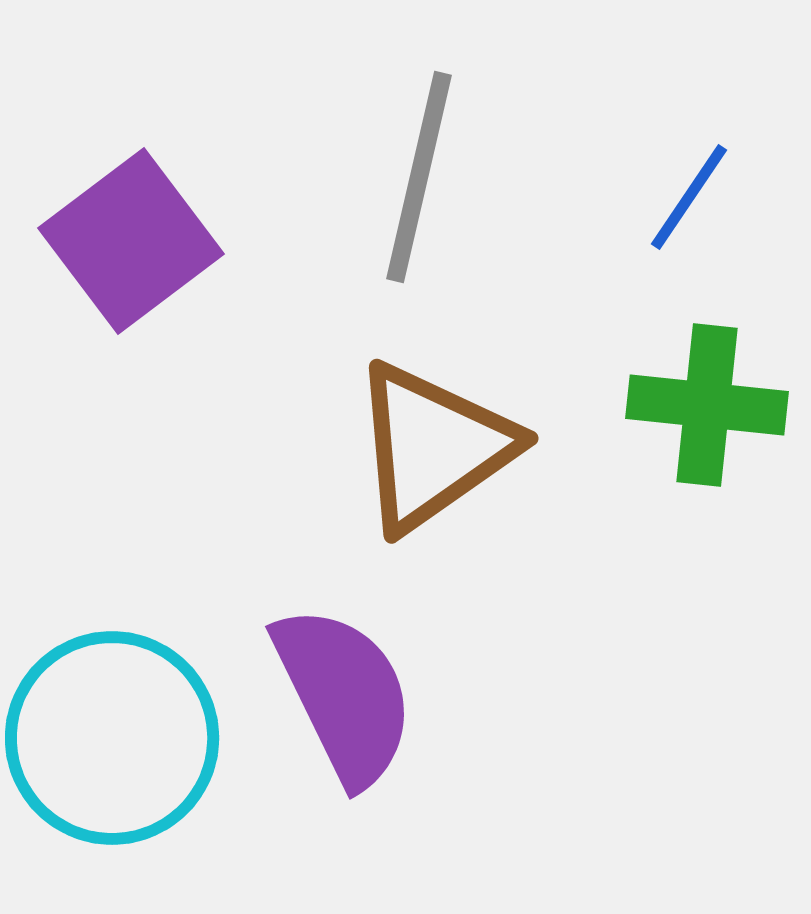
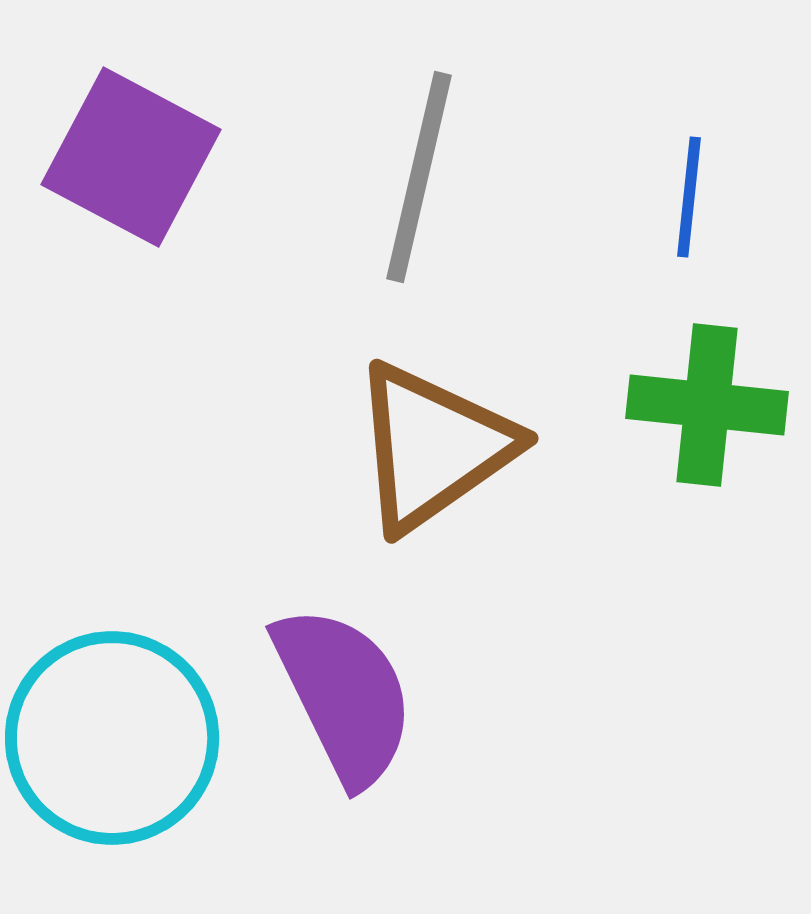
blue line: rotated 28 degrees counterclockwise
purple square: moved 84 px up; rotated 25 degrees counterclockwise
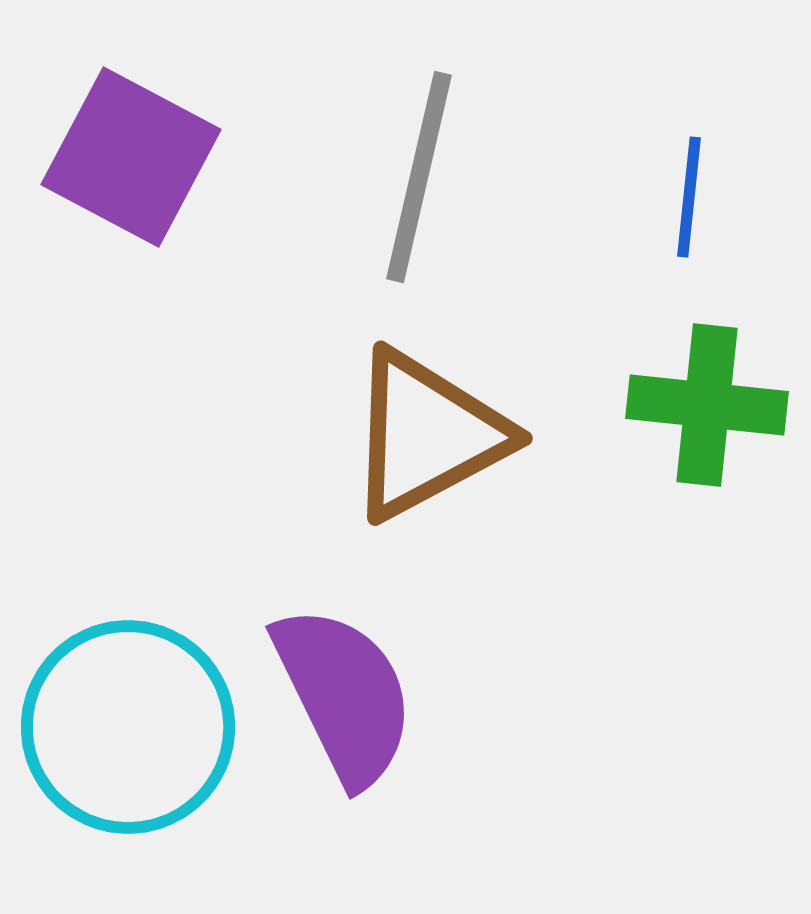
brown triangle: moved 6 px left, 12 px up; rotated 7 degrees clockwise
cyan circle: moved 16 px right, 11 px up
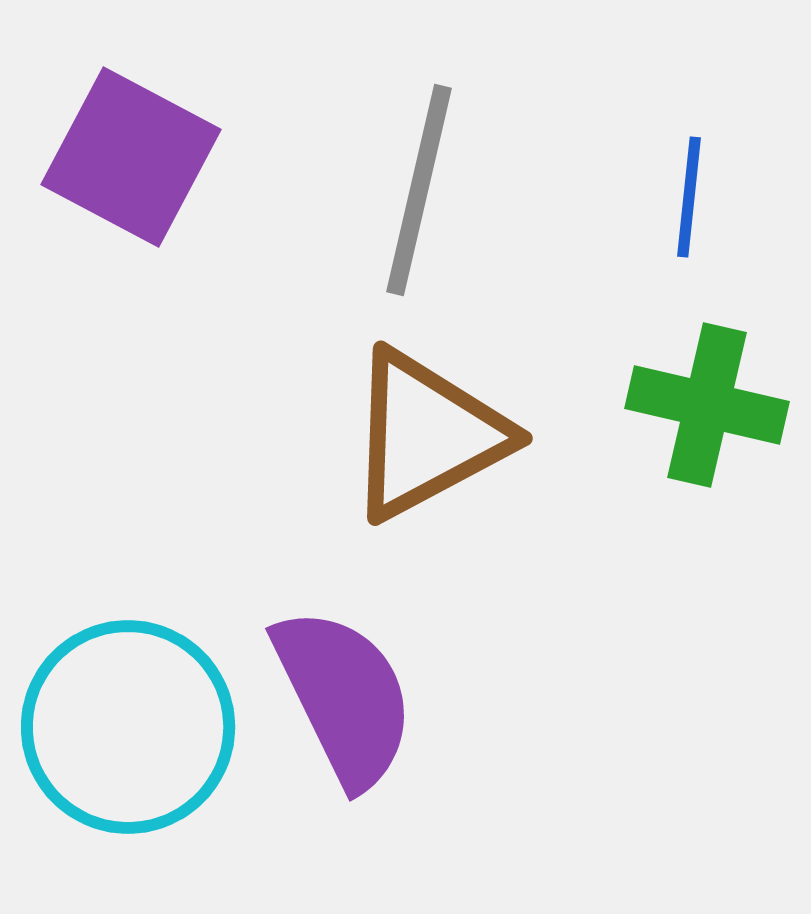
gray line: moved 13 px down
green cross: rotated 7 degrees clockwise
purple semicircle: moved 2 px down
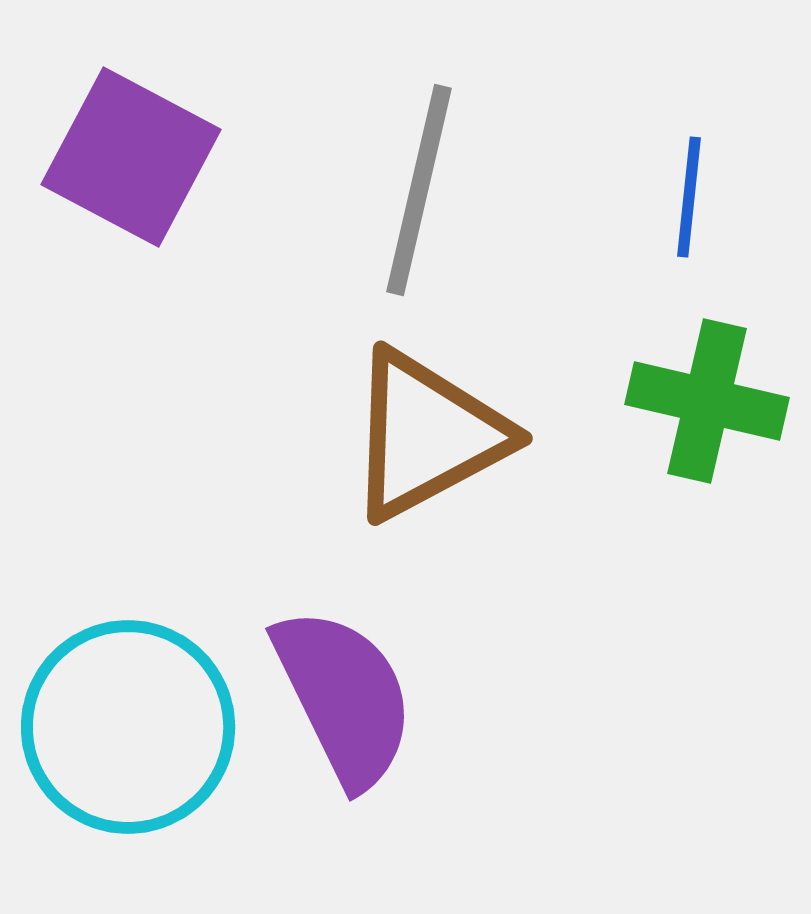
green cross: moved 4 px up
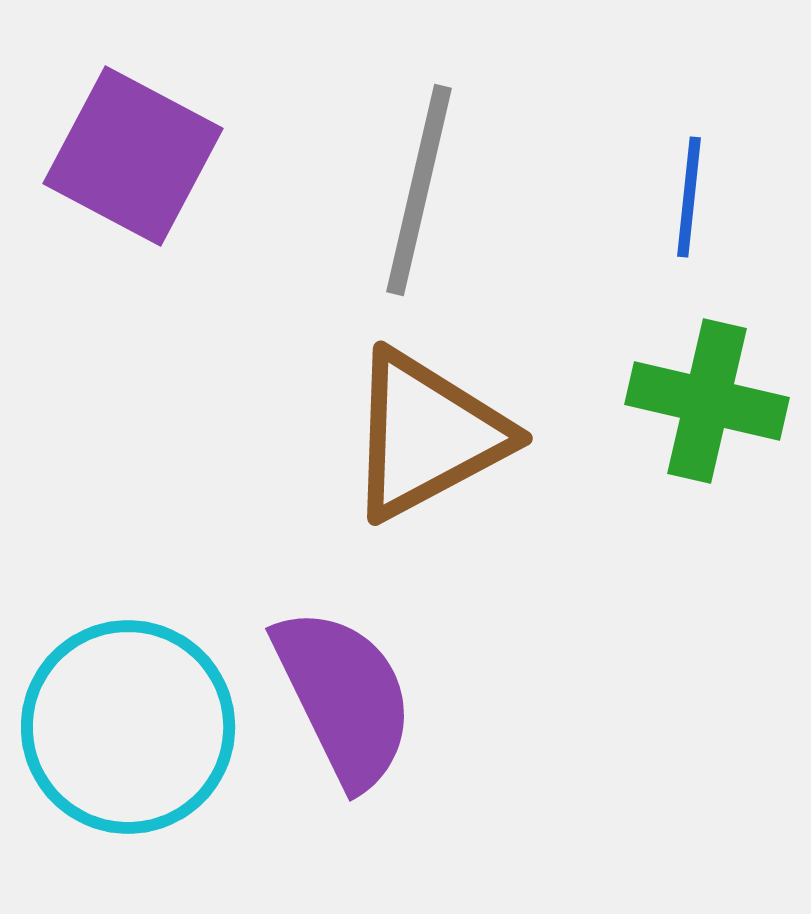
purple square: moved 2 px right, 1 px up
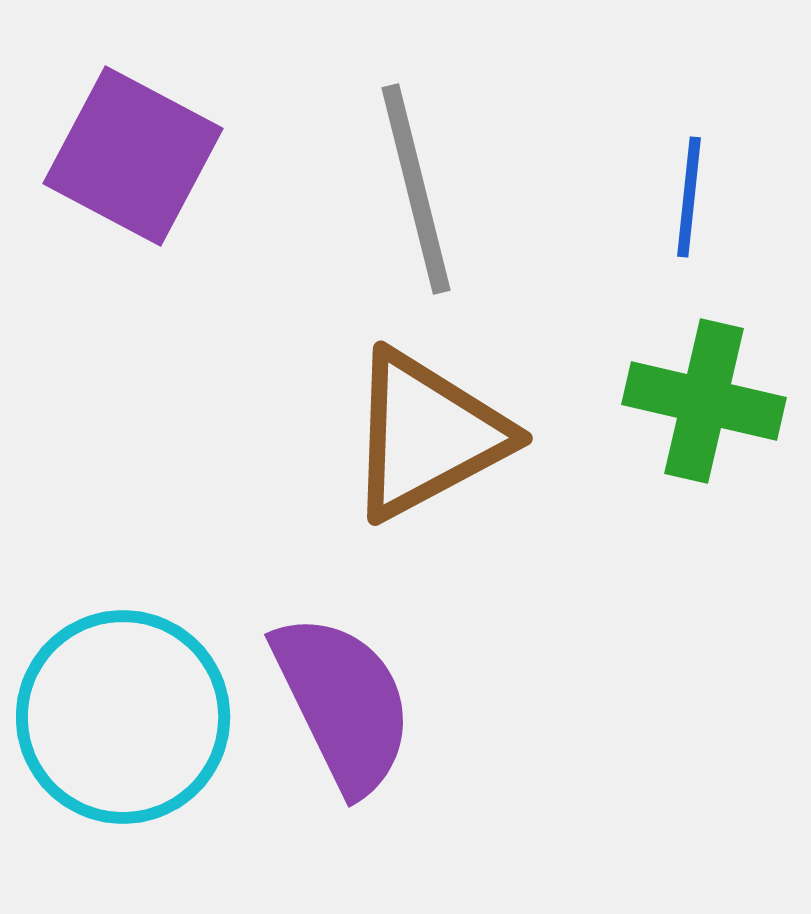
gray line: moved 3 px left, 1 px up; rotated 27 degrees counterclockwise
green cross: moved 3 px left
purple semicircle: moved 1 px left, 6 px down
cyan circle: moved 5 px left, 10 px up
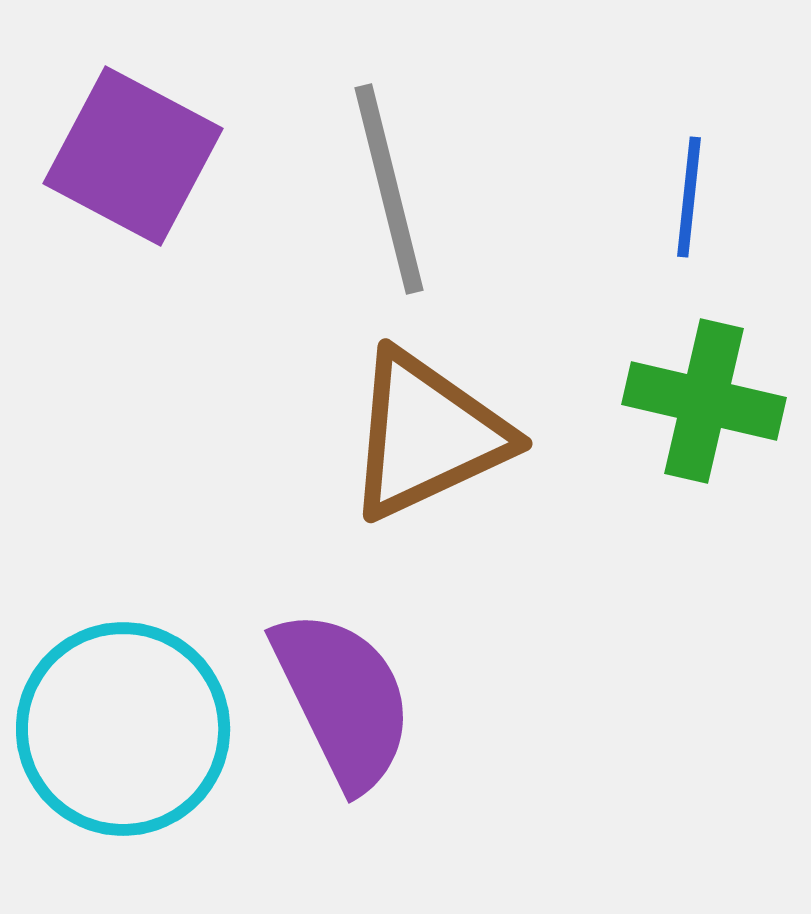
gray line: moved 27 px left
brown triangle: rotated 3 degrees clockwise
purple semicircle: moved 4 px up
cyan circle: moved 12 px down
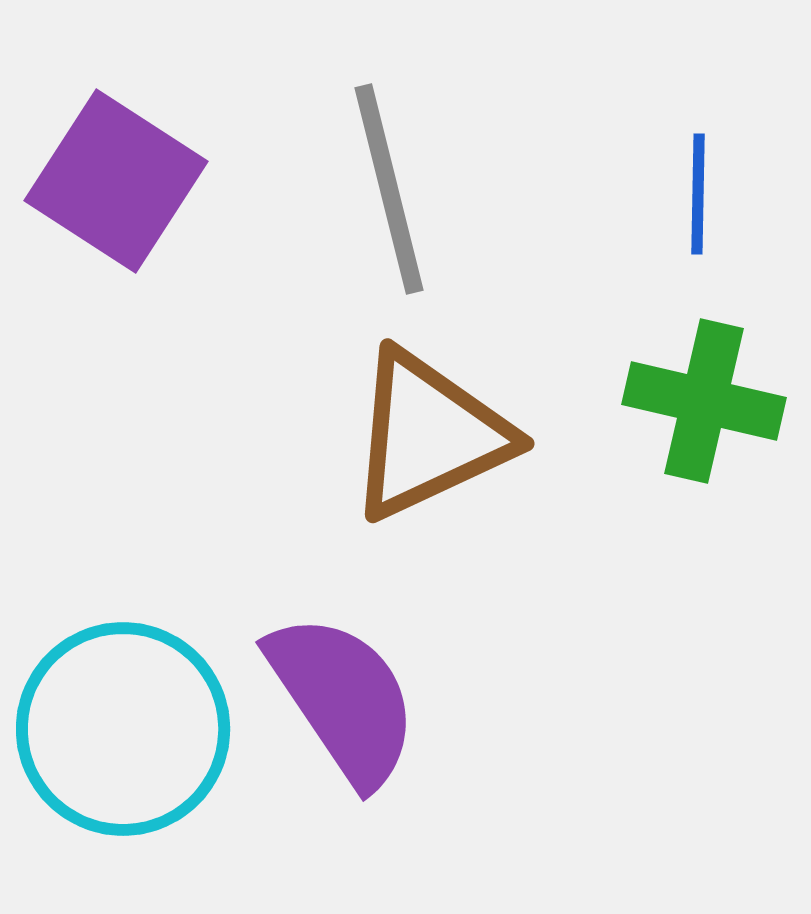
purple square: moved 17 px left, 25 px down; rotated 5 degrees clockwise
blue line: moved 9 px right, 3 px up; rotated 5 degrees counterclockwise
brown triangle: moved 2 px right
purple semicircle: rotated 8 degrees counterclockwise
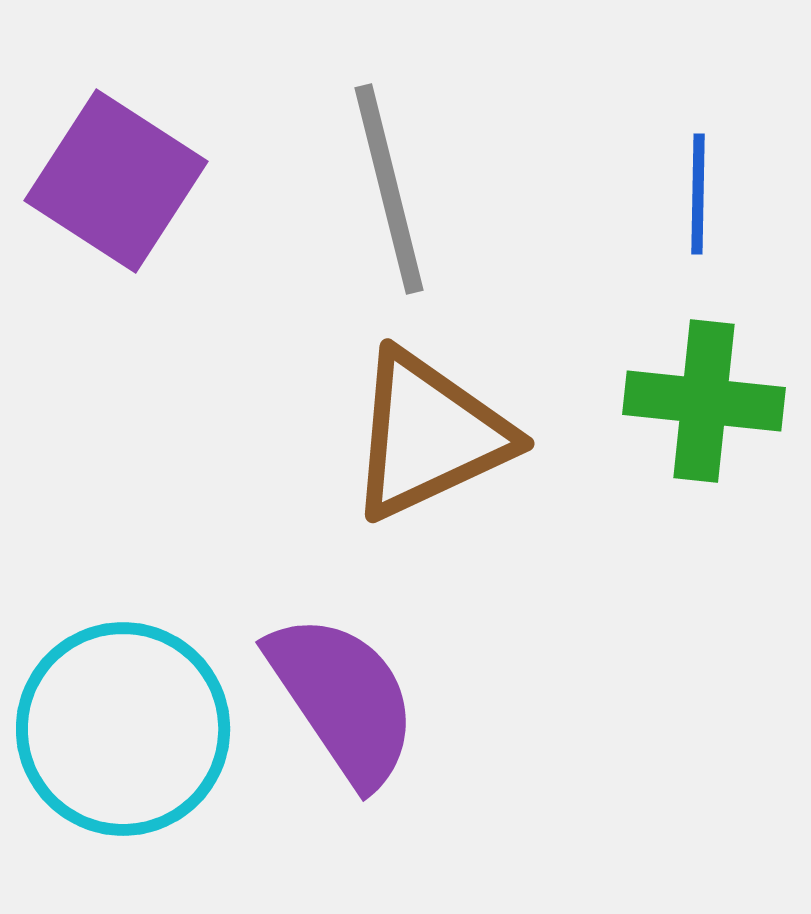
green cross: rotated 7 degrees counterclockwise
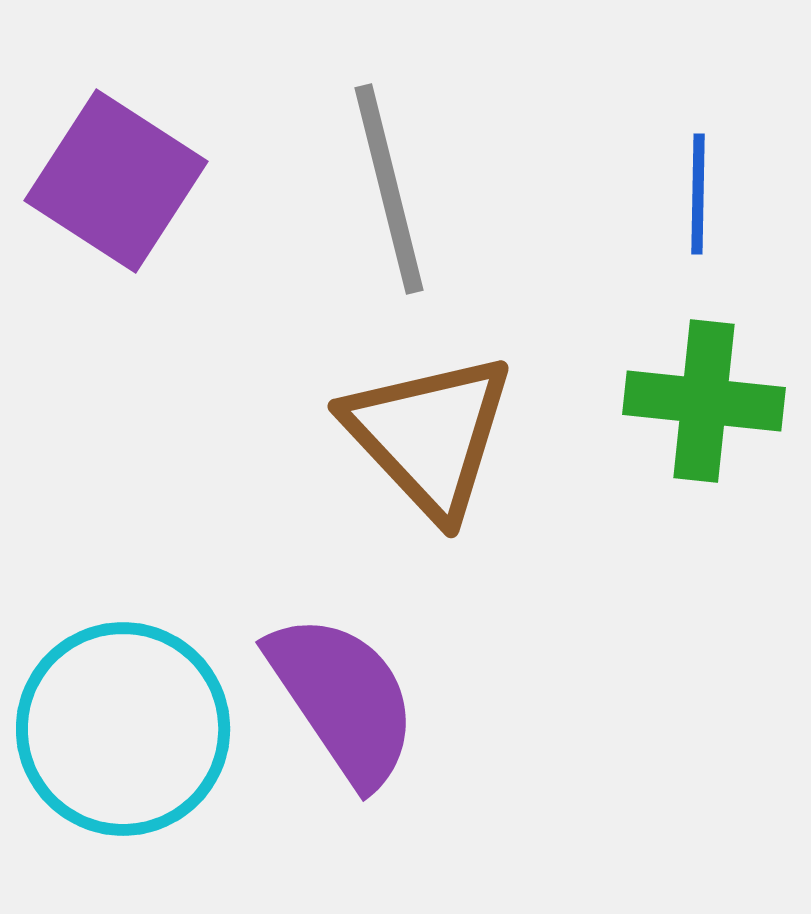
brown triangle: rotated 48 degrees counterclockwise
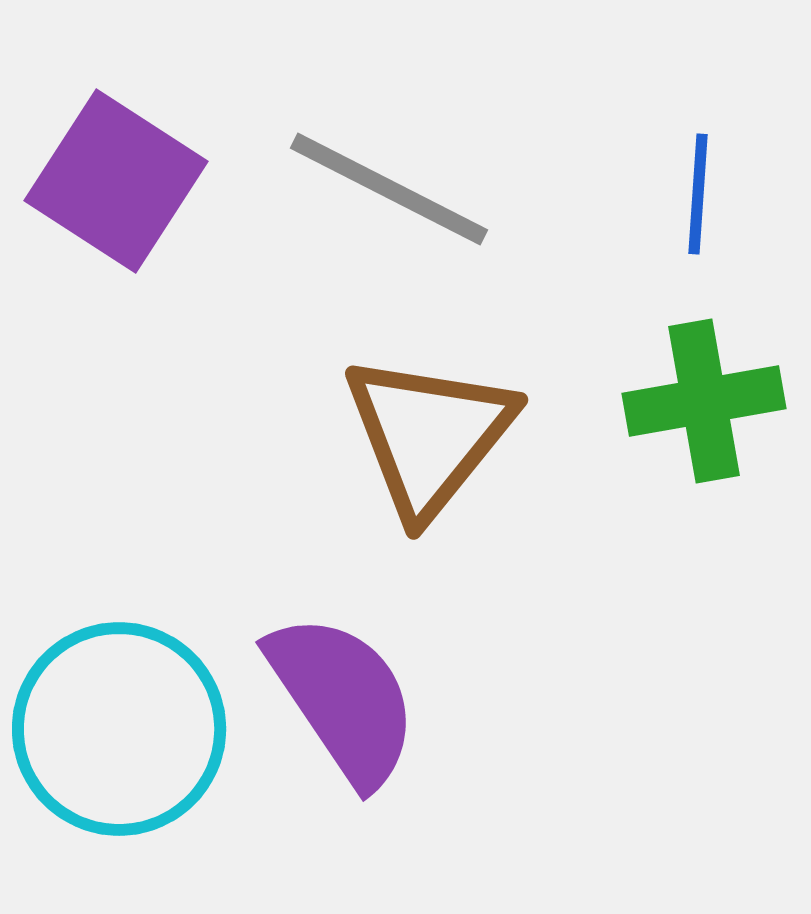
gray line: rotated 49 degrees counterclockwise
blue line: rotated 3 degrees clockwise
green cross: rotated 16 degrees counterclockwise
brown triangle: rotated 22 degrees clockwise
cyan circle: moved 4 px left
